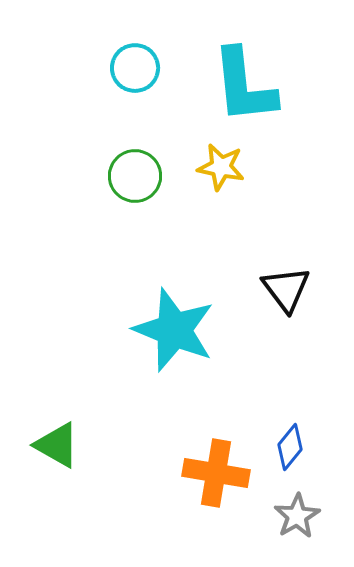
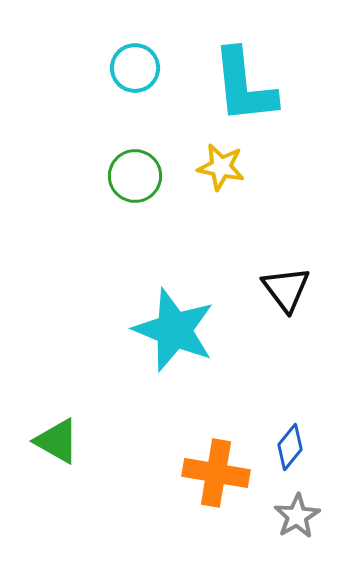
green triangle: moved 4 px up
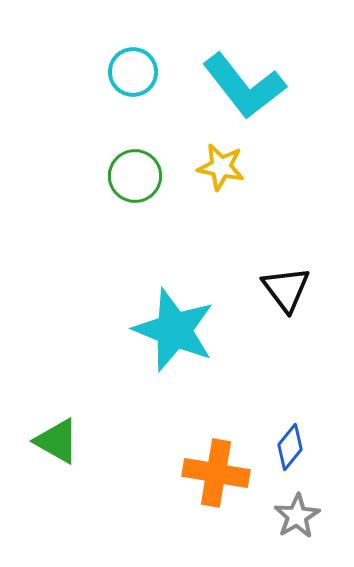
cyan circle: moved 2 px left, 4 px down
cyan L-shape: rotated 32 degrees counterclockwise
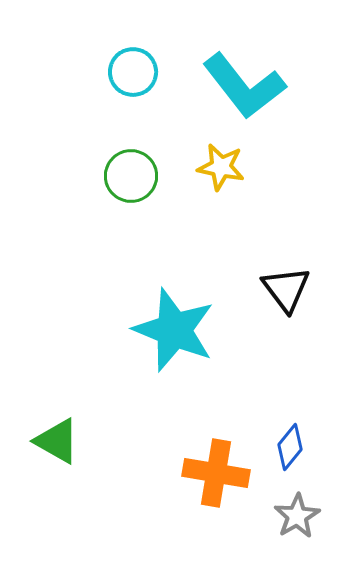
green circle: moved 4 px left
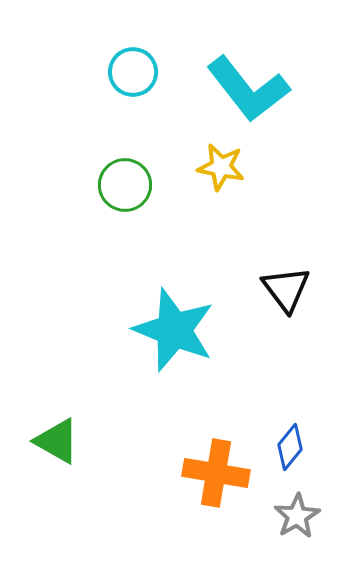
cyan L-shape: moved 4 px right, 3 px down
green circle: moved 6 px left, 9 px down
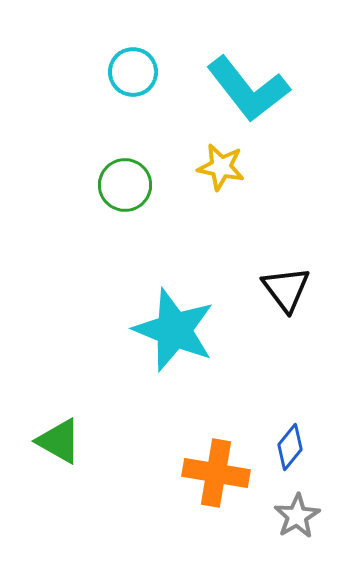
green triangle: moved 2 px right
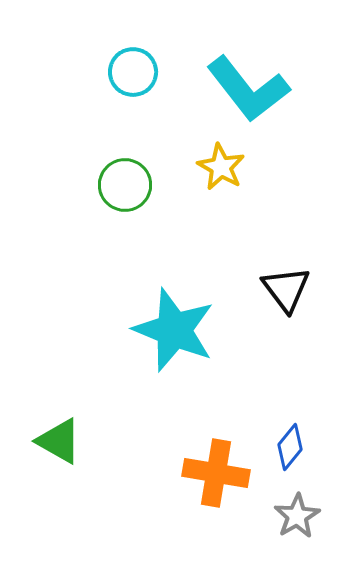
yellow star: rotated 18 degrees clockwise
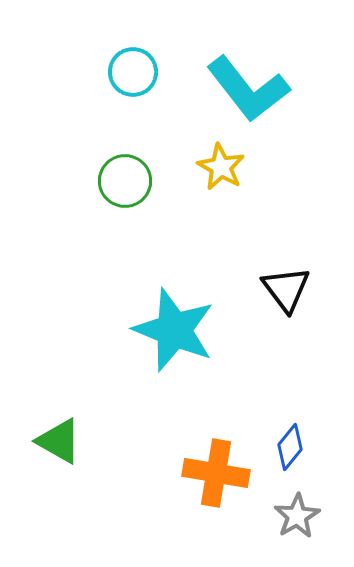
green circle: moved 4 px up
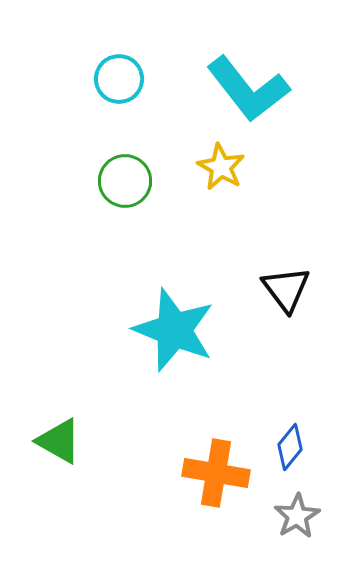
cyan circle: moved 14 px left, 7 px down
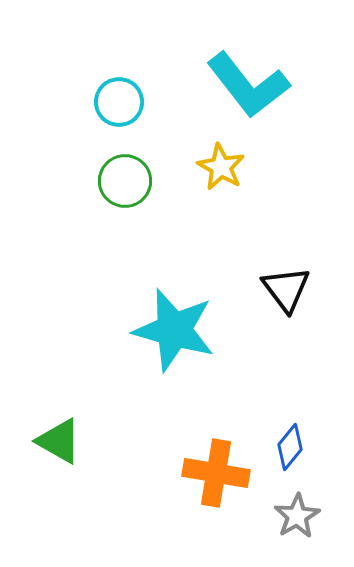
cyan circle: moved 23 px down
cyan L-shape: moved 4 px up
cyan star: rotated 6 degrees counterclockwise
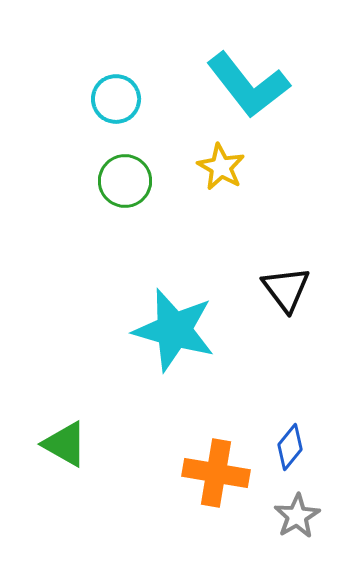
cyan circle: moved 3 px left, 3 px up
green triangle: moved 6 px right, 3 px down
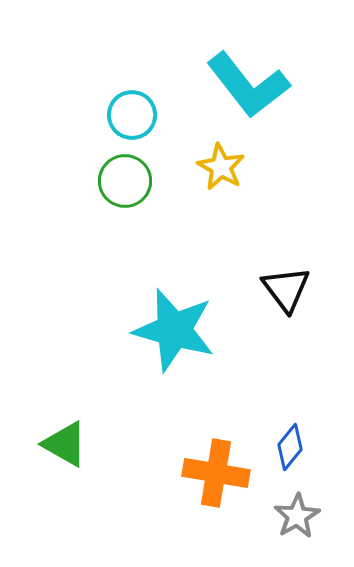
cyan circle: moved 16 px right, 16 px down
